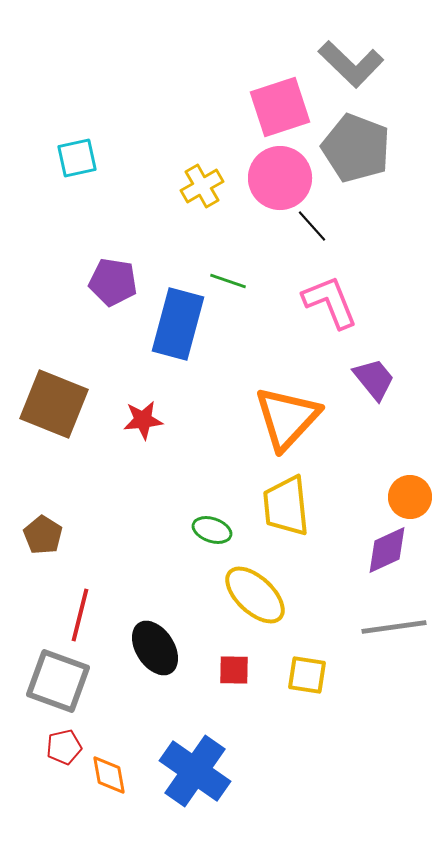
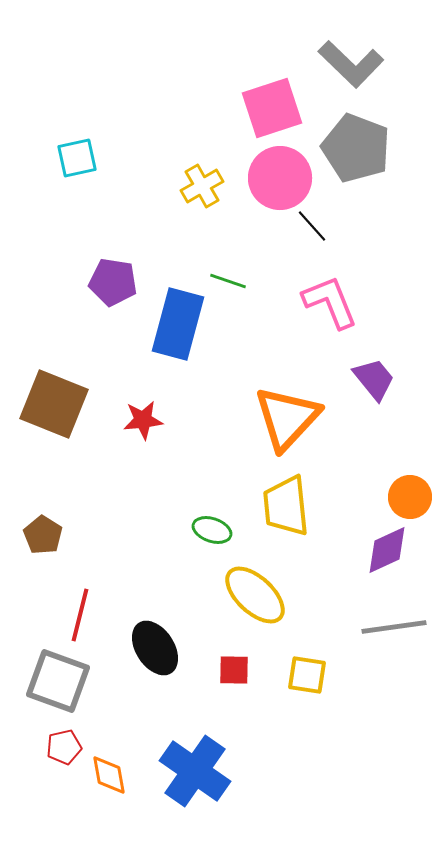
pink square: moved 8 px left, 1 px down
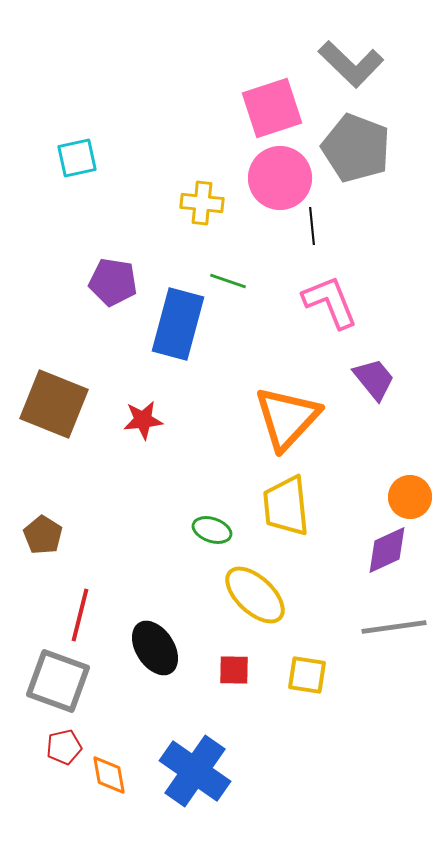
yellow cross: moved 17 px down; rotated 36 degrees clockwise
black line: rotated 36 degrees clockwise
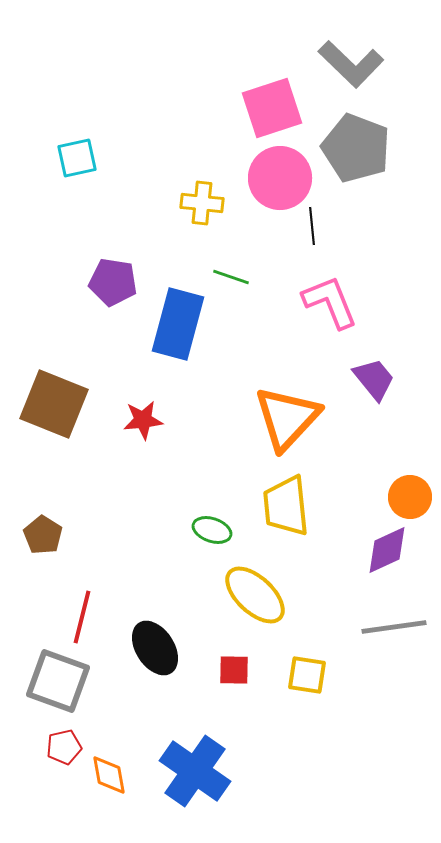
green line: moved 3 px right, 4 px up
red line: moved 2 px right, 2 px down
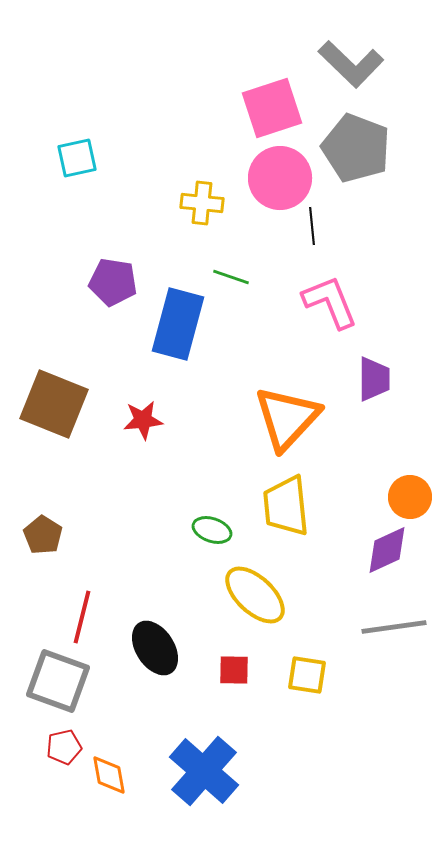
purple trapezoid: rotated 39 degrees clockwise
blue cross: moved 9 px right; rotated 6 degrees clockwise
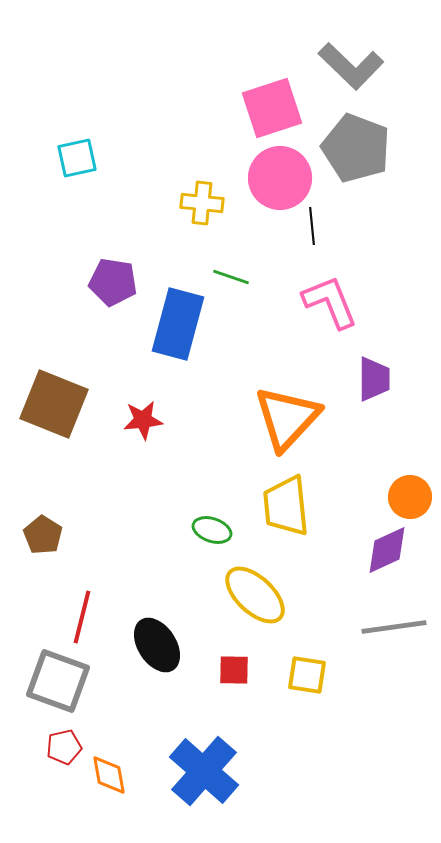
gray L-shape: moved 2 px down
black ellipse: moved 2 px right, 3 px up
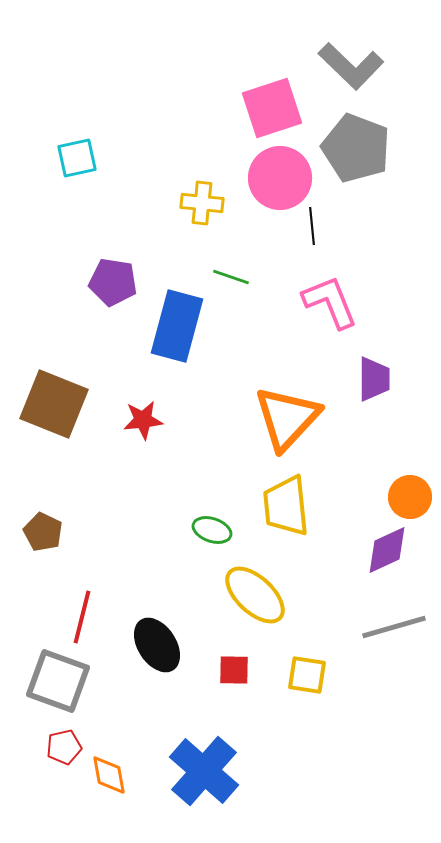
blue rectangle: moved 1 px left, 2 px down
brown pentagon: moved 3 px up; rotated 6 degrees counterclockwise
gray line: rotated 8 degrees counterclockwise
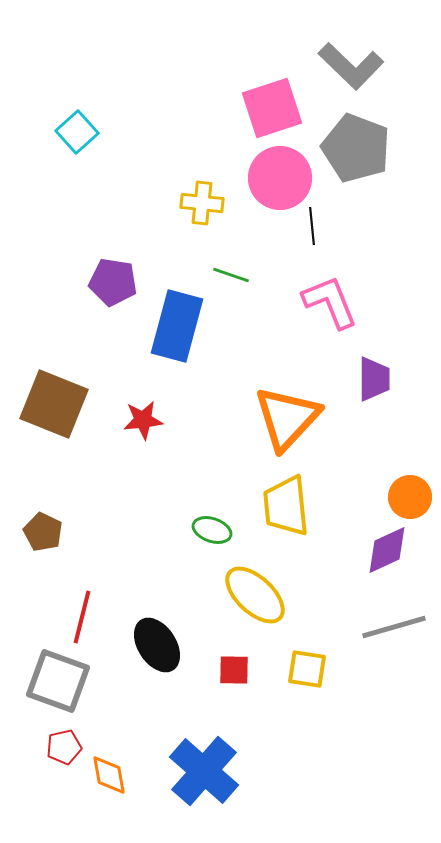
cyan square: moved 26 px up; rotated 30 degrees counterclockwise
green line: moved 2 px up
yellow square: moved 6 px up
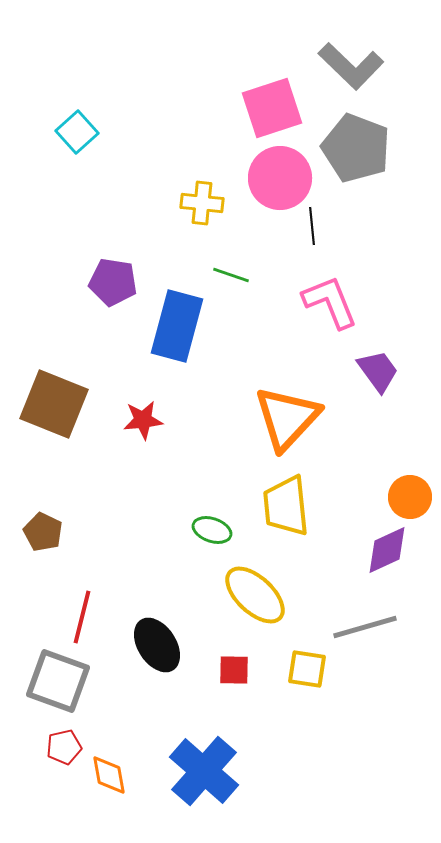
purple trapezoid: moved 4 px right, 8 px up; rotated 36 degrees counterclockwise
gray line: moved 29 px left
